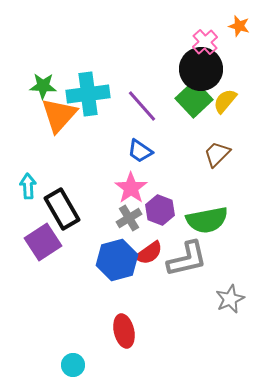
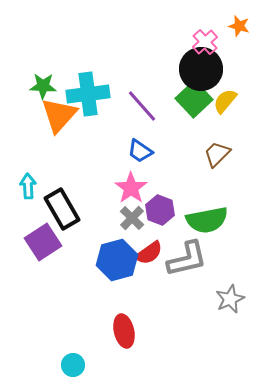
gray cross: moved 3 px right; rotated 15 degrees counterclockwise
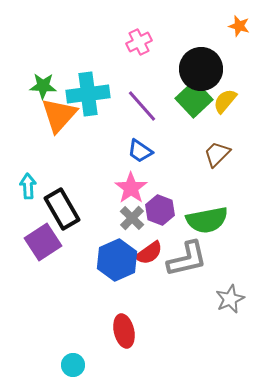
pink cross: moved 66 px left; rotated 15 degrees clockwise
blue hexagon: rotated 9 degrees counterclockwise
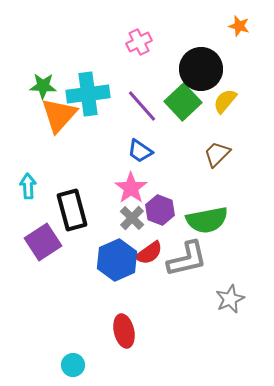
green square: moved 11 px left, 3 px down
black rectangle: moved 10 px right, 1 px down; rotated 15 degrees clockwise
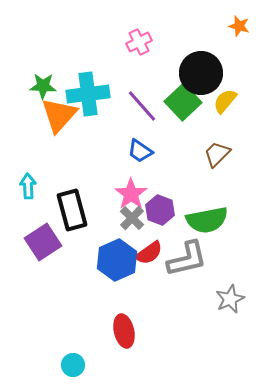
black circle: moved 4 px down
pink star: moved 6 px down
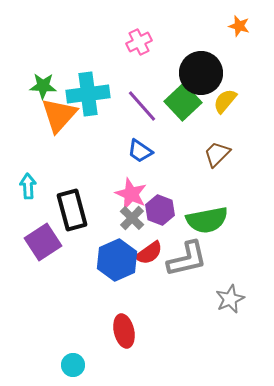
pink star: rotated 12 degrees counterclockwise
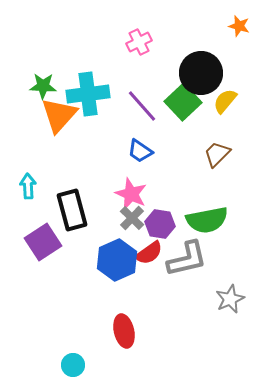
purple hexagon: moved 14 px down; rotated 12 degrees counterclockwise
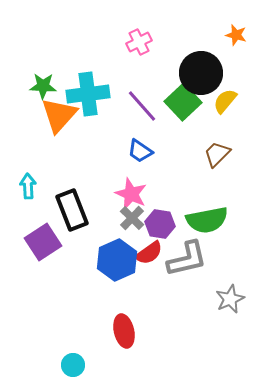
orange star: moved 3 px left, 9 px down
black rectangle: rotated 6 degrees counterclockwise
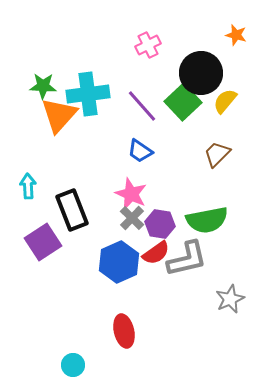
pink cross: moved 9 px right, 3 px down
red semicircle: moved 7 px right
blue hexagon: moved 2 px right, 2 px down
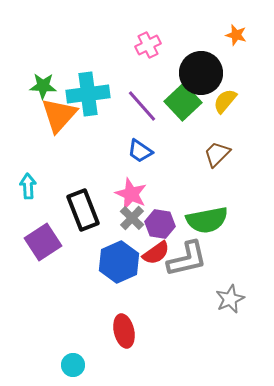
black rectangle: moved 11 px right
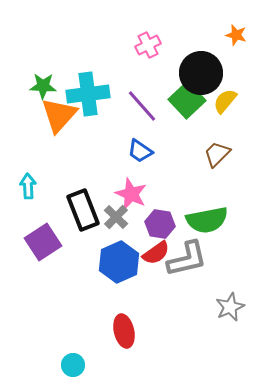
green square: moved 4 px right, 2 px up
gray cross: moved 16 px left, 1 px up
gray star: moved 8 px down
